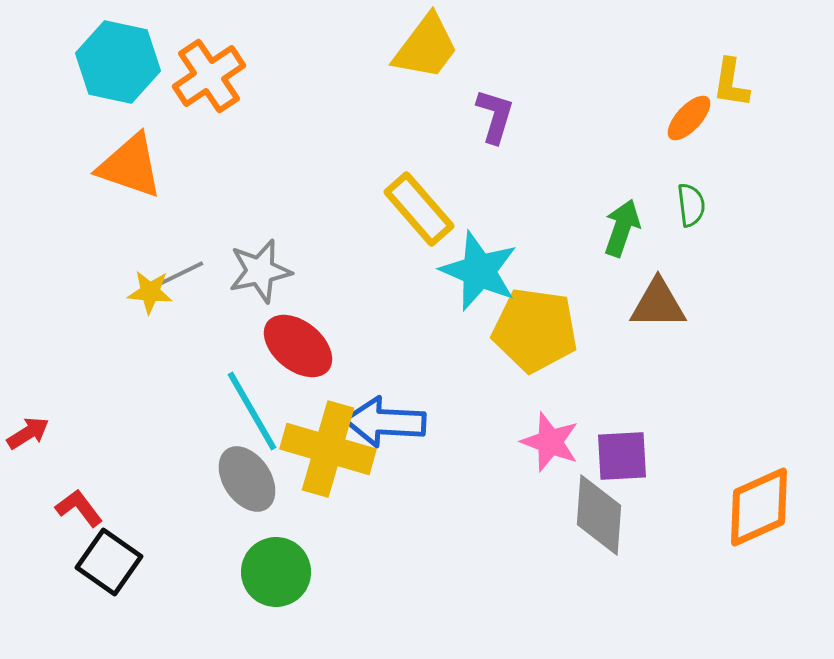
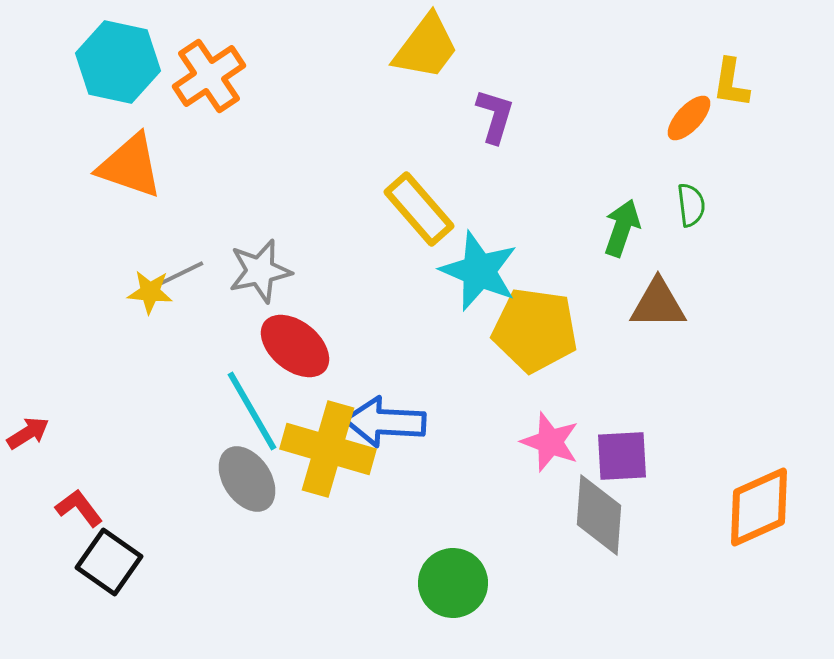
red ellipse: moved 3 px left
green circle: moved 177 px right, 11 px down
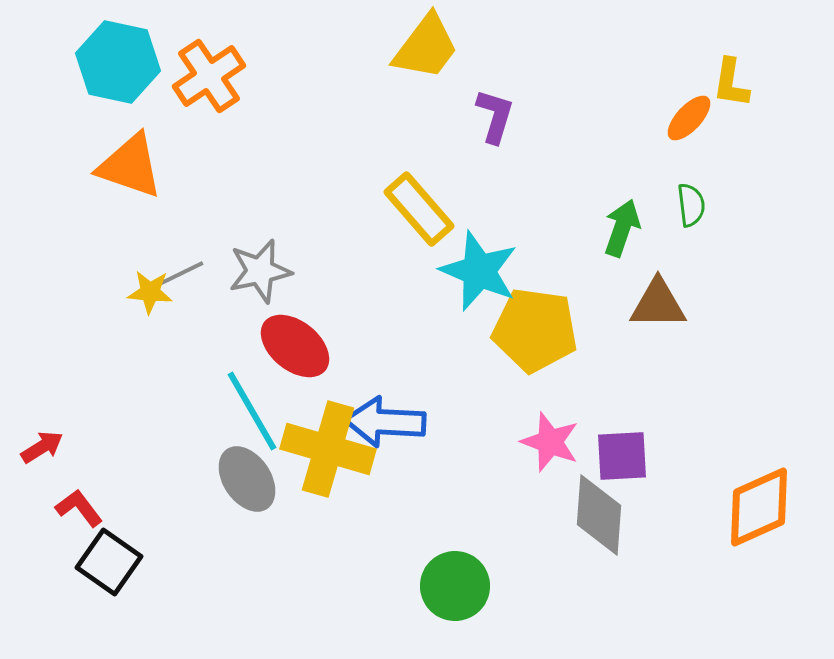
red arrow: moved 14 px right, 14 px down
green circle: moved 2 px right, 3 px down
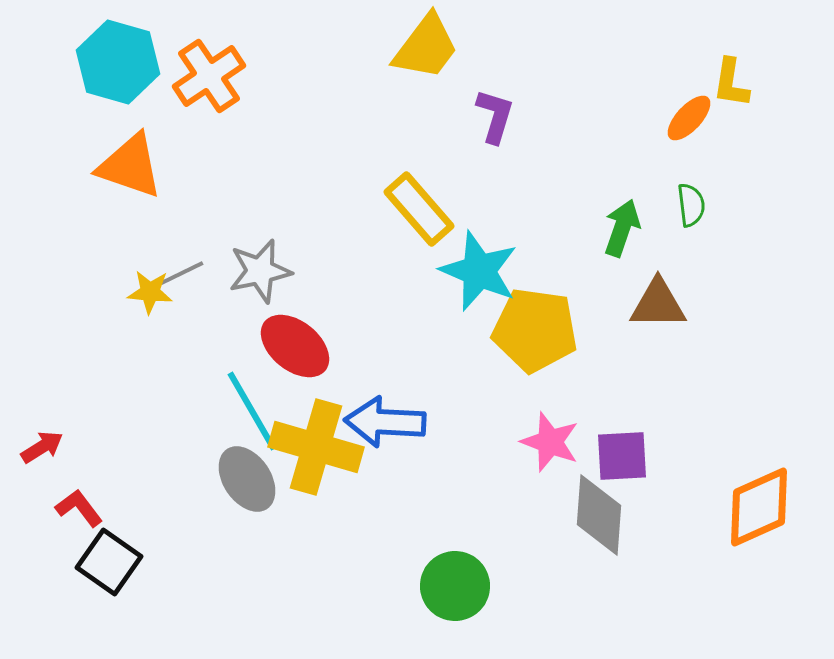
cyan hexagon: rotated 4 degrees clockwise
yellow cross: moved 12 px left, 2 px up
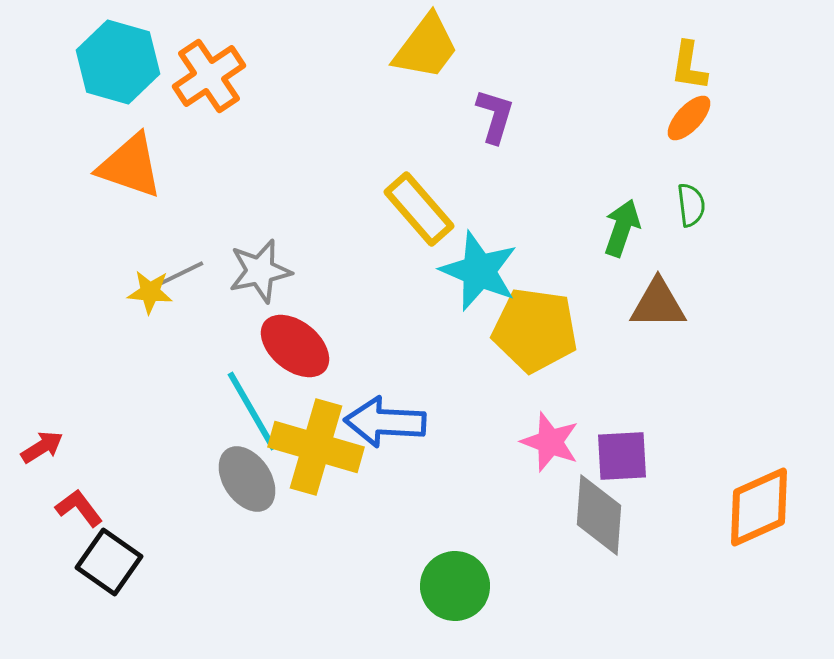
yellow L-shape: moved 42 px left, 17 px up
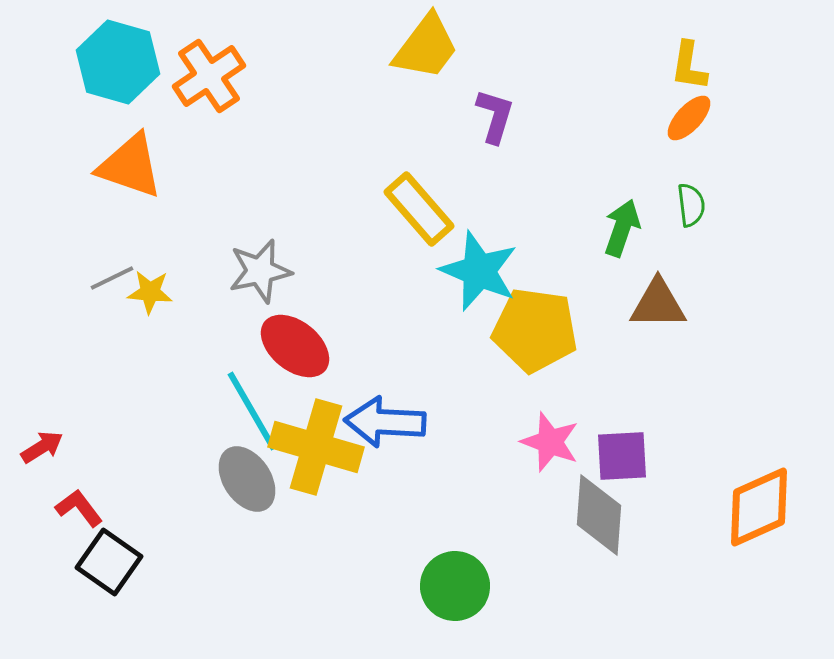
gray line: moved 70 px left, 5 px down
